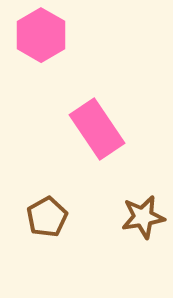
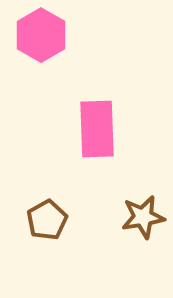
pink rectangle: rotated 32 degrees clockwise
brown pentagon: moved 3 px down
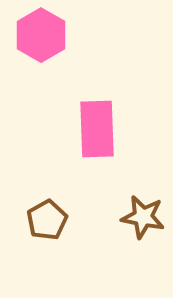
brown star: rotated 21 degrees clockwise
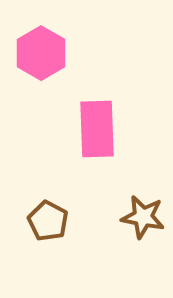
pink hexagon: moved 18 px down
brown pentagon: moved 1 px right, 1 px down; rotated 15 degrees counterclockwise
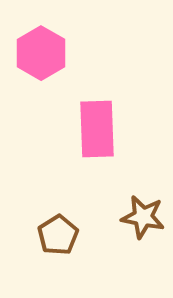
brown pentagon: moved 10 px right, 14 px down; rotated 12 degrees clockwise
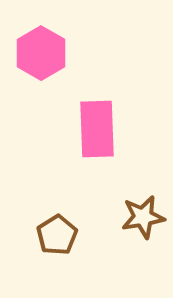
brown star: rotated 21 degrees counterclockwise
brown pentagon: moved 1 px left
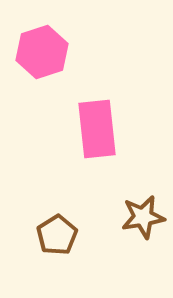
pink hexagon: moved 1 px right, 1 px up; rotated 12 degrees clockwise
pink rectangle: rotated 4 degrees counterclockwise
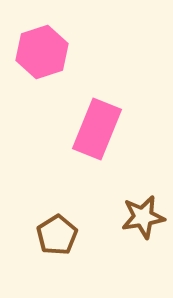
pink rectangle: rotated 28 degrees clockwise
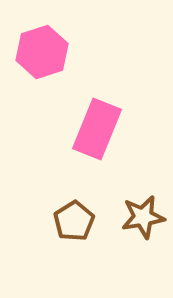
brown pentagon: moved 17 px right, 14 px up
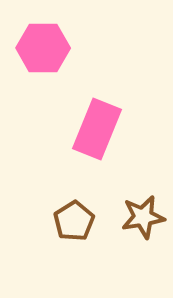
pink hexagon: moved 1 px right, 4 px up; rotated 18 degrees clockwise
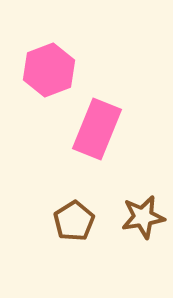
pink hexagon: moved 6 px right, 22 px down; rotated 21 degrees counterclockwise
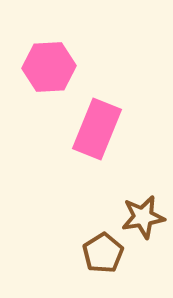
pink hexagon: moved 3 px up; rotated 18 degrees clockwise
brown pentagon: moved 29 px right, 32 px down
